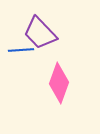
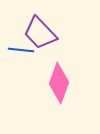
blue line: rotated 10 degrees clockwise
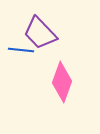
pink diamond: moved 3 px right, 1 px up
